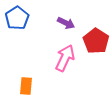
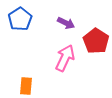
blue pentagon: moved 3 px right, 1 px down
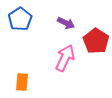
orange rectangle: moved 4 px left, 4 px up
